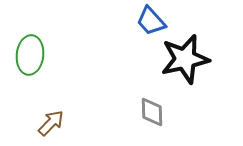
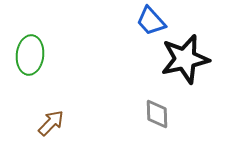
gray diamond: moved 5 px right, 2 px down
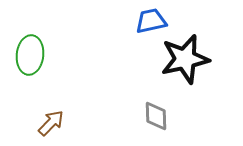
blue trapezoid: rotated 120 degrees clockwise
gray diamond: moved 1 px left, 2 px down
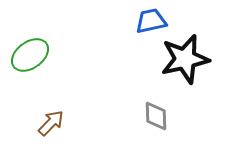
green ellipse: rotated 48 degrees clockwise
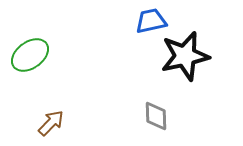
black star: moved 3 px up
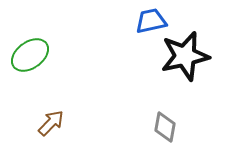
gray diamond: moved 9 px right, 11 px down; rotated 12 degrees clockwise
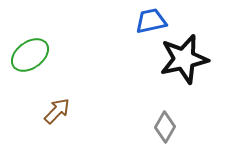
black star: moved 1 px left, 3 px down
brown arrow: moved 6 px right, 12 px up
gray diamond: rotated 20 degrees clockwise
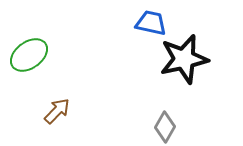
blue trapezoid: moved 2 px down; rotated 24 degrees clockwise
green ellipse: moved 1 px left
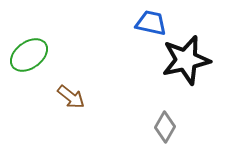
black star: moved 2 px right, 1 px down
brown arrow: moved 14 px right, 14 px up; rotated 84 degrees clockwise
